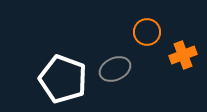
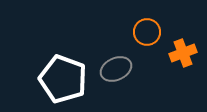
orange cross: moved 2 px up
gray ellipse: moved 1 px right
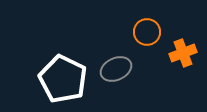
white pentagon: rotated 6 degrees clockwise
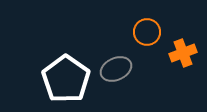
white pentagon: moved 3 px right; rotated 9 degrees clockwise
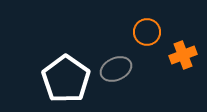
orange cross: moved 2 px down
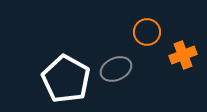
white pentagon: rotated 6 degrees counterclockwise
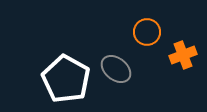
gray ellipse: rotated 64 degrees clockwise
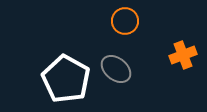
orange circle: moved 22 px left, 11 px up
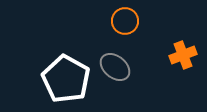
gray ellipse: moved 1 px left, 2 px up
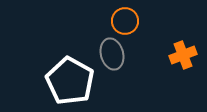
gray ellipse: moved 3 px left, 13 px up; rotated 36 degrees clockwise
white pentagon: moved 4 px right, 2 px down
